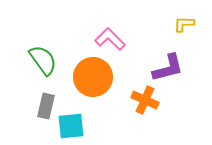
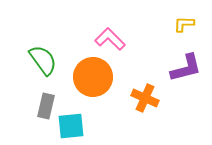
purple L-shape: moved 18 px right
orange cross: moved 2 px up
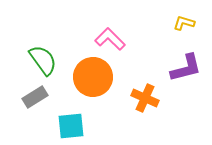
yellow L-shape: moved 1 px up; rotated 15 degrees clockwise
gray rectangle: moved 11 px left, 9 px up; rotated 45 degrees clockwise
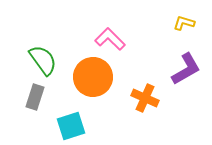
purple L-shape: moved 1 px down; rotated 16 degrees counterclockwise
gray rectangle: rotated 40 degrees counterclockwise
cyan square: rotated 12 degrees counterclockwise
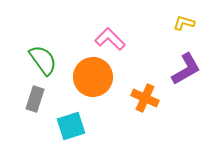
gray rectangle: moved 2 px down
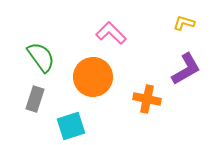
pink L-shape: moved 1 px right, 6 px up
green semicircle: moved 2 px left, 3 px up
orange cross: moved 2 px right, 1 px down; rotated 12 degrees counterclockwise
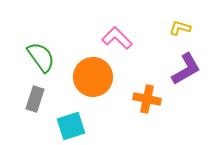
yellow L-shape: moved 4 px left, 5 px down
pink L-shape: moved 6 px right, 5 px down
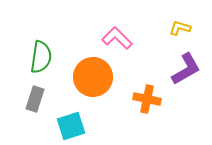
green semicircle: rotated 44 degrees clockwise
